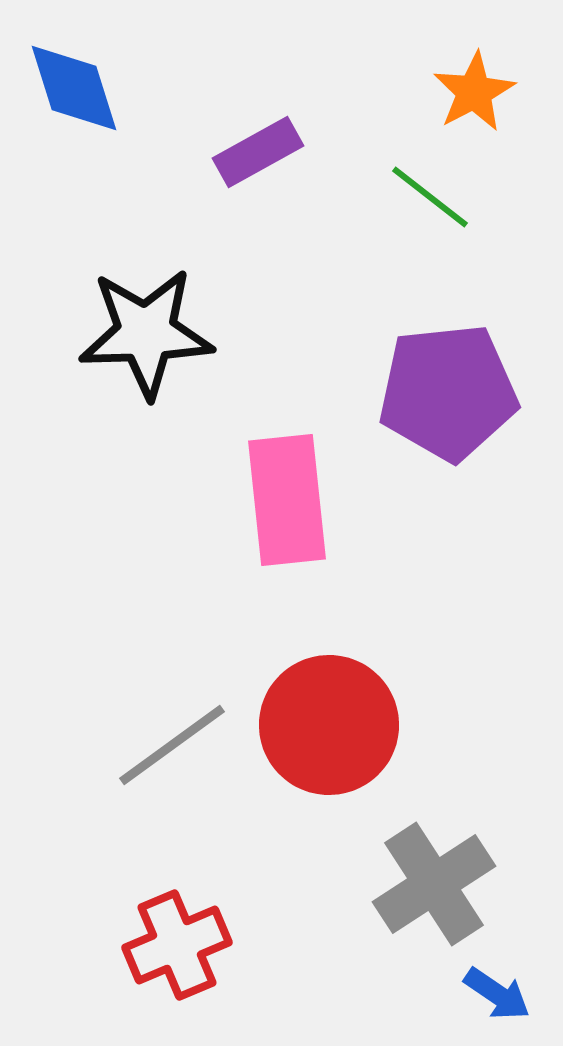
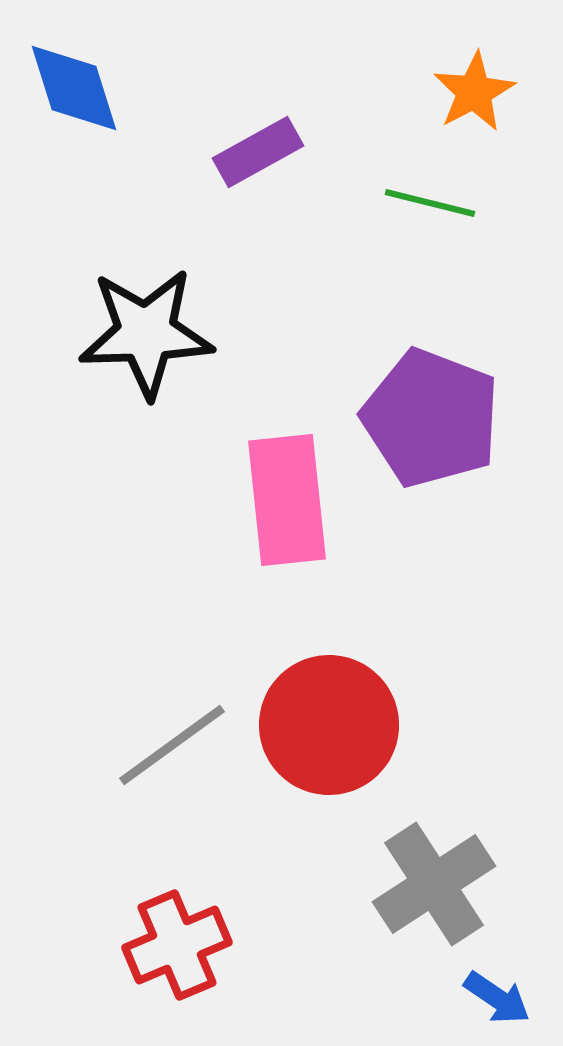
green line: moved 6 px down; rotated 24 degrees counterclockwise
purple pentagon: moved 17 px left, 26 px down; rotated 27 degrees clockwise
blue arrow: moved 4 px down
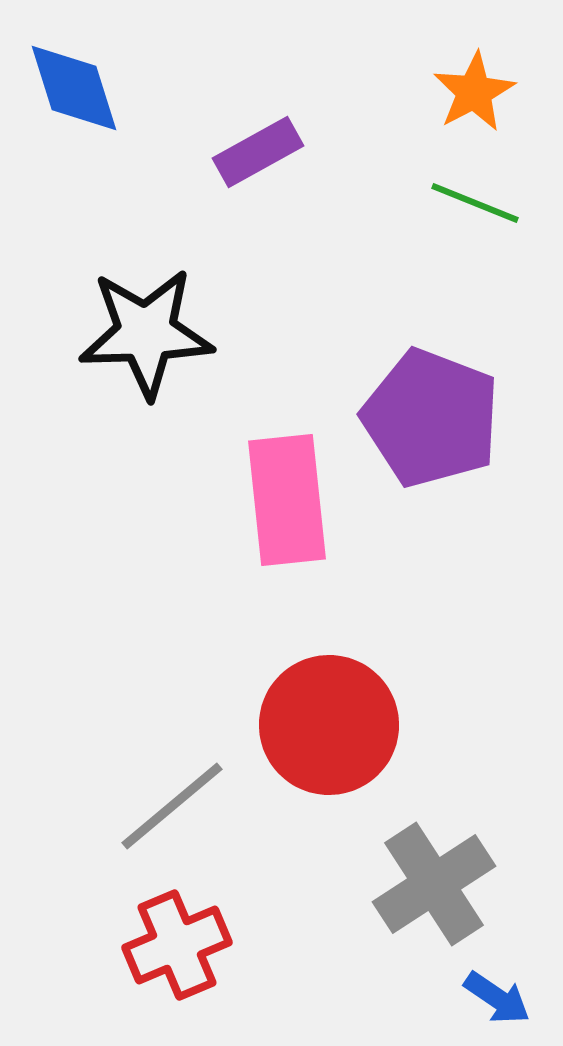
green line: moved 45 px right; rotated 8 degrees clockwise
gray line: moved 61 px down; rotated 4 degrees counterclockwise
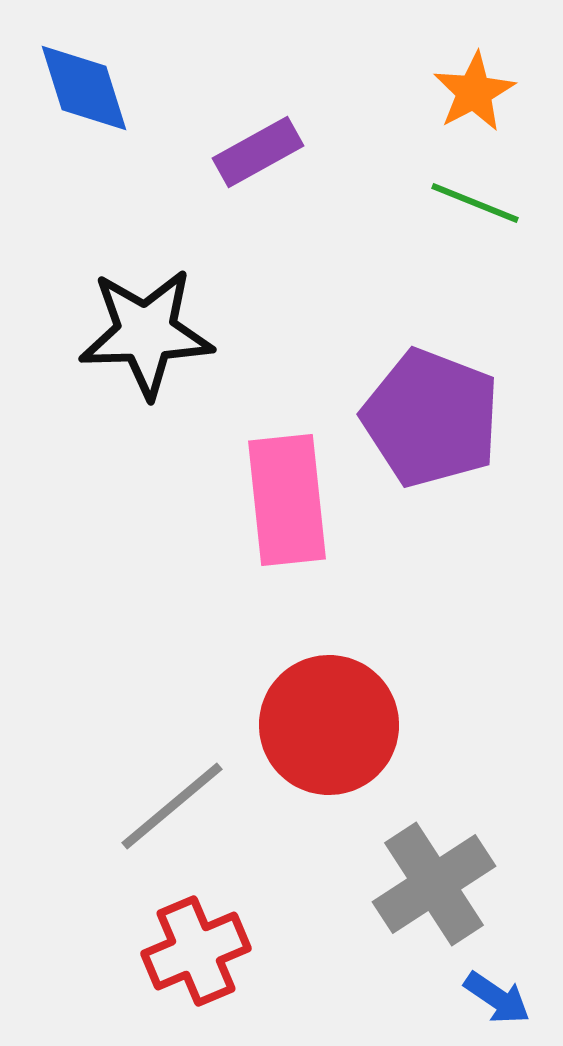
blue diamond: moved 10 px right
red cross: moved 19 px right, 6 px down
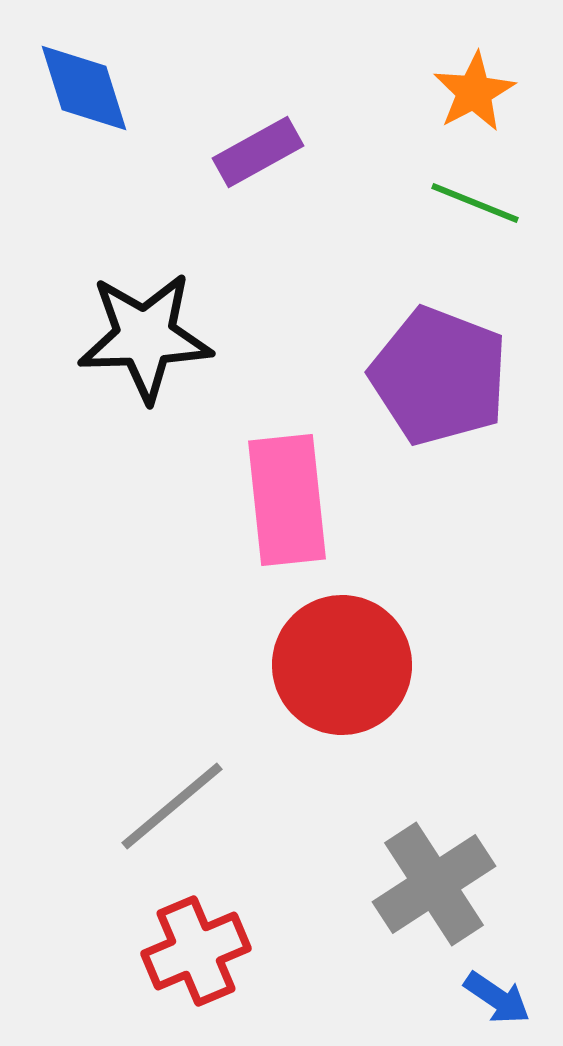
black star: moved 1 px left, 4 px down
purple pentagon: moved 8 px right, 42 px up
red circle: moved 13 px right, 60 px up
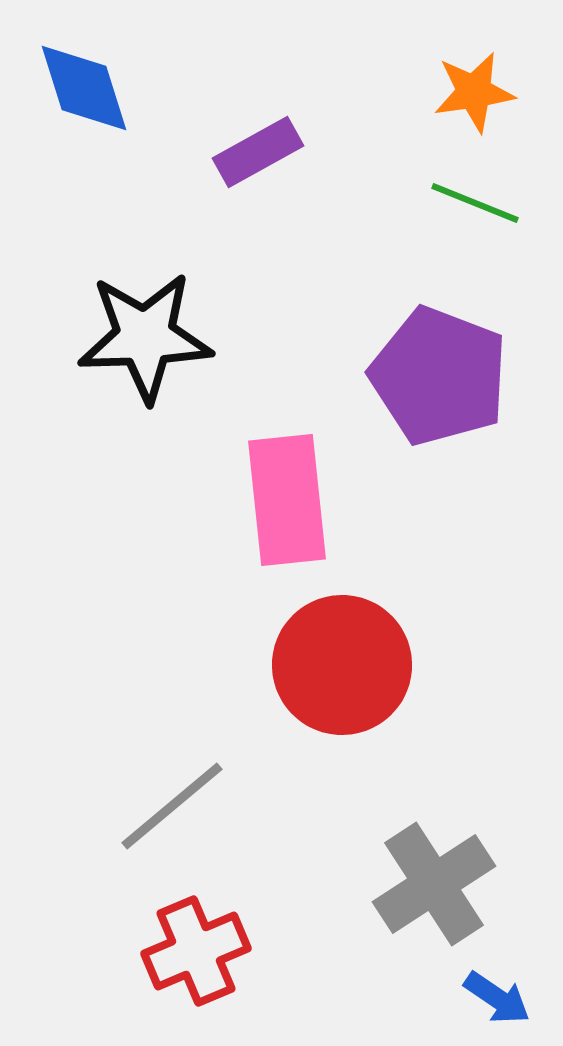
orange star: rotated 20 degrees clockwise
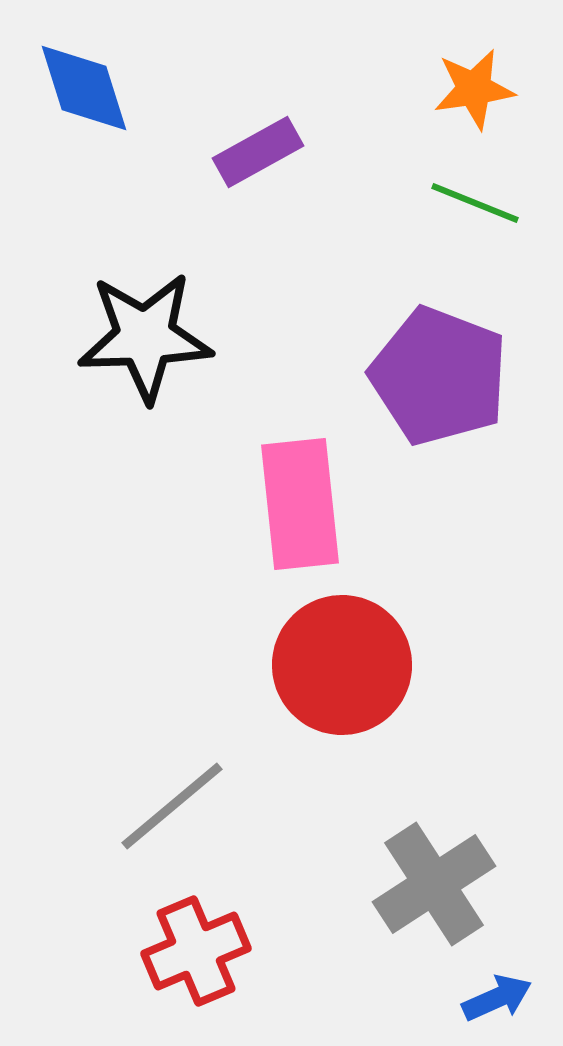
orange star: moved 3 px up
pink rectangle: moved 13 px right, 4 px down
blue arrow: rotated 58 degrees counterclockwise
